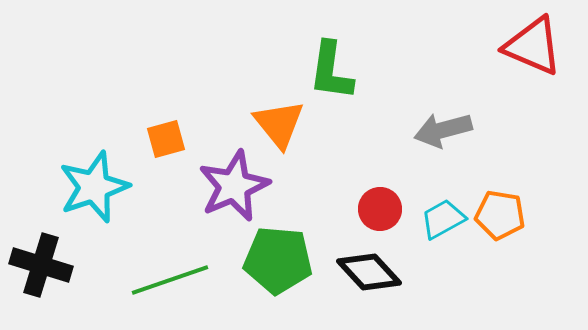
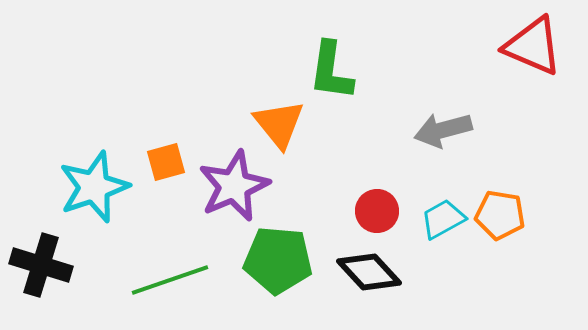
orange square: moved 23 px down
red circle: moved 3 px left, 2 px down
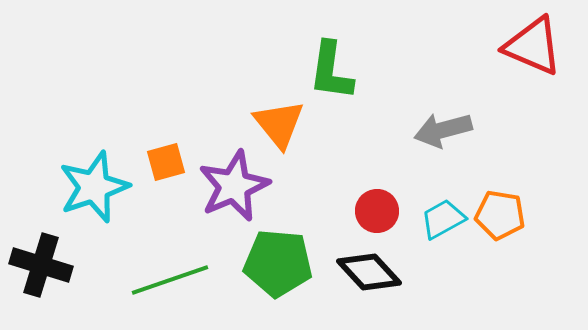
green pentagon: moved 3 px down
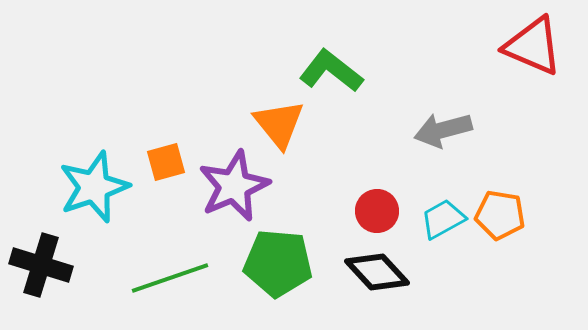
green L-shape: rotated 120 degrees clockwise
black diamond: moved 8 px right
green line: moved 2 px up
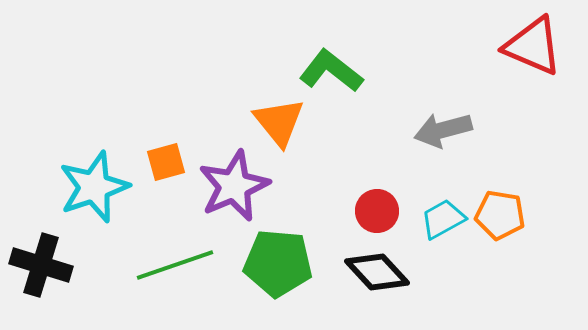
orange triangle: moved 2 px up
green line: moved 5 px right, 13 px up
